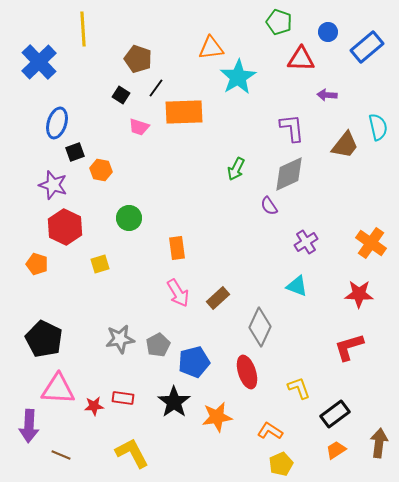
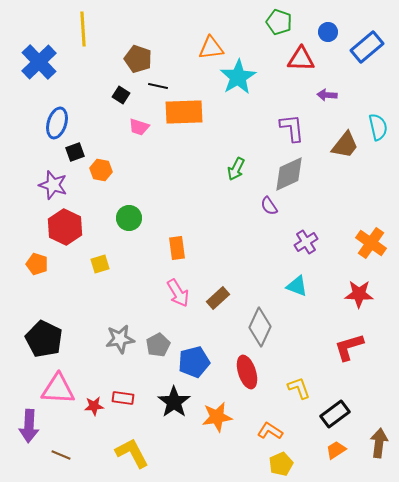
black line at (156, 88): moved 2 px right, 2 px up; rotated 66 degrees clockwise
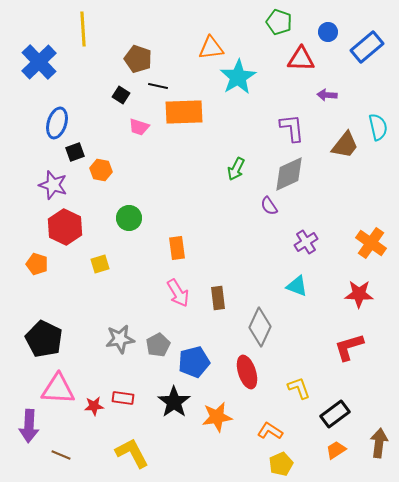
brown rectangle at (218, 298): rotated 55 degrees counterclockwise
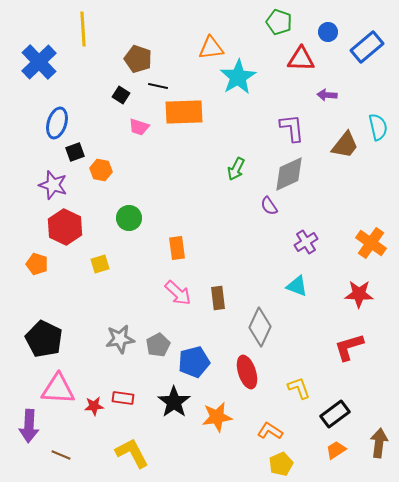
pink arrow at (178, 293): rotated 16 degrees counterclockwise
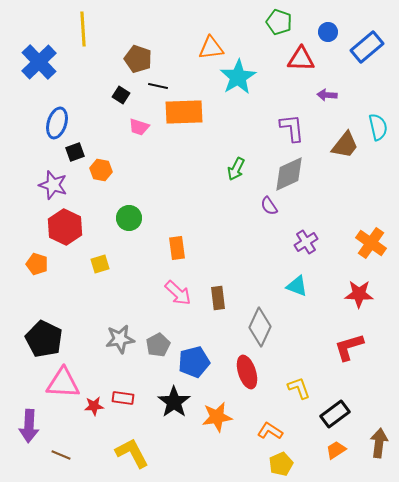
pink triangle at (58, 389): moved 5 px right, 6 px up
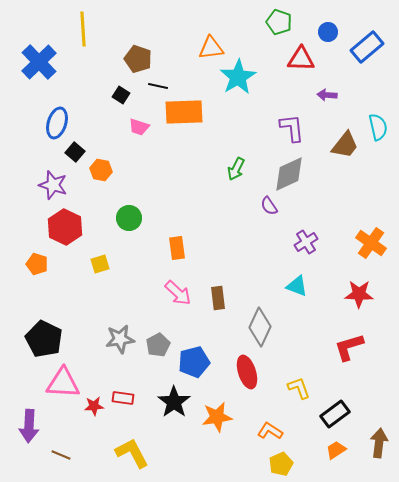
black square at (75, 152): rotated 30 degrees counterclockwise
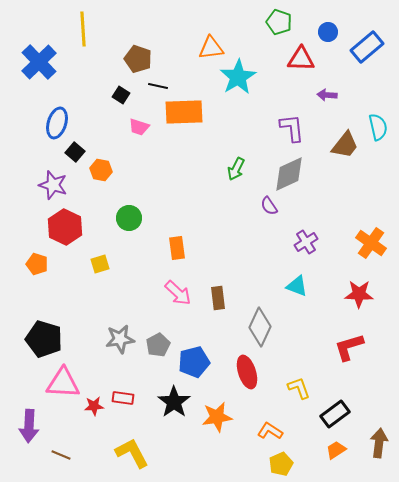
black pentagon at (44, 339): rotated 9 degrees counterclockwise
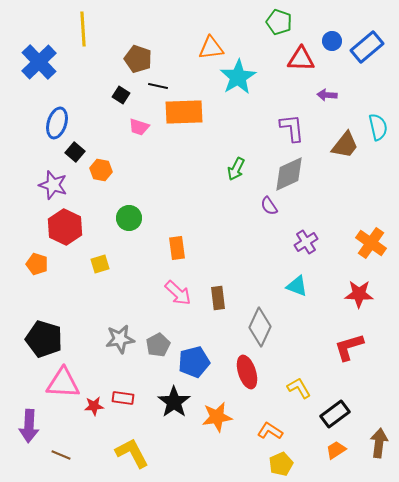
blue circle at (328, 32): moved 4 px right, 9 px down
yellow L-shape at (299, 388): rotated 10 degrees counterclockwise
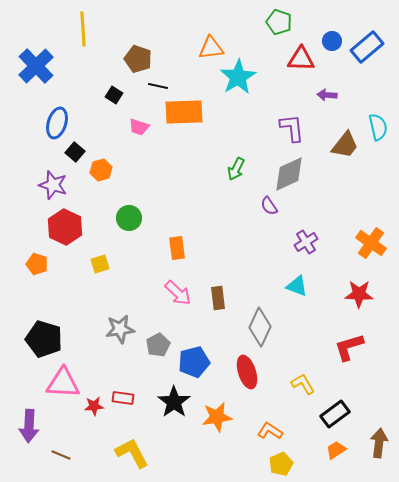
blue cross at (39, 62): moved 3 px left, 4 px down
black square at (121, 95): moved 7 px left
orange hexagon at (101, 170): rotated 25 degrees counterclockwise
gray star at (120, 339): moved 10 px up
yellow L-shape at (299, 388): moved 4 px right, 4 px up
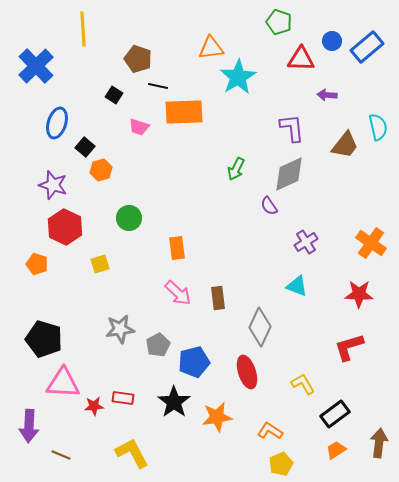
black square at (75, 152): moved 10 px right, 5 px up
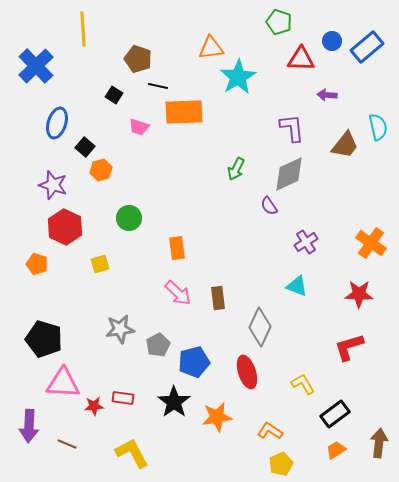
brown line at (61, 455): moved 6 px right, 11 px up
